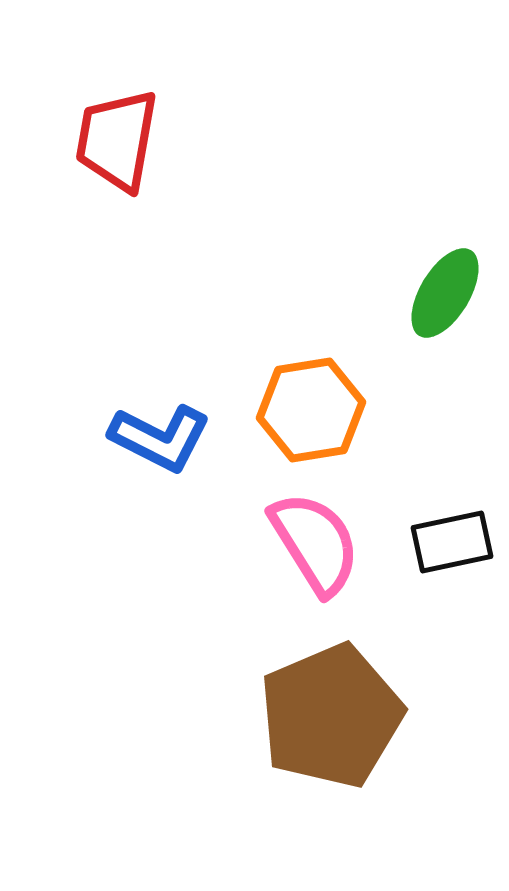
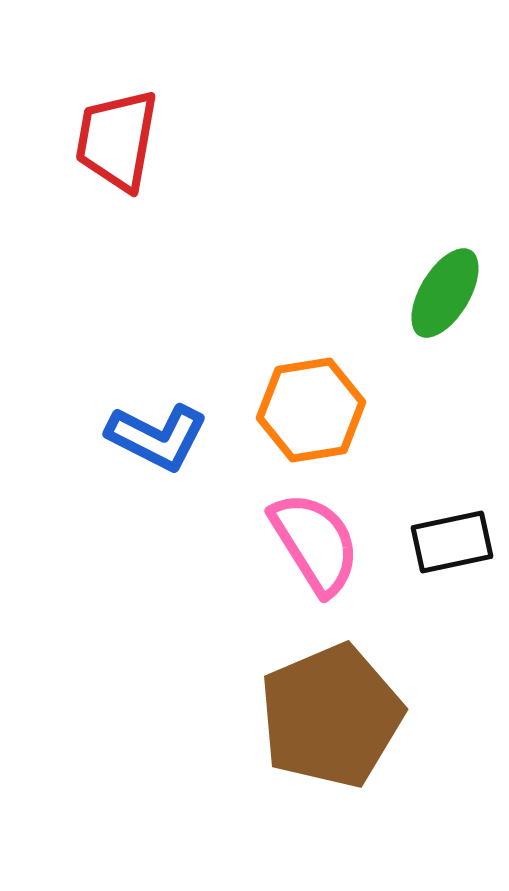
blue L-shape: moved 3 px left, 1 px up
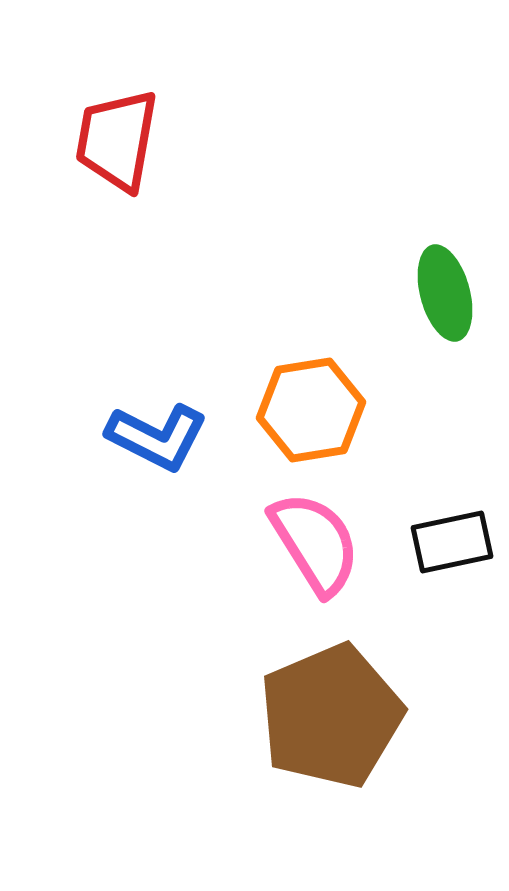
green ellipse: rotated 46 degrees counterclockwise
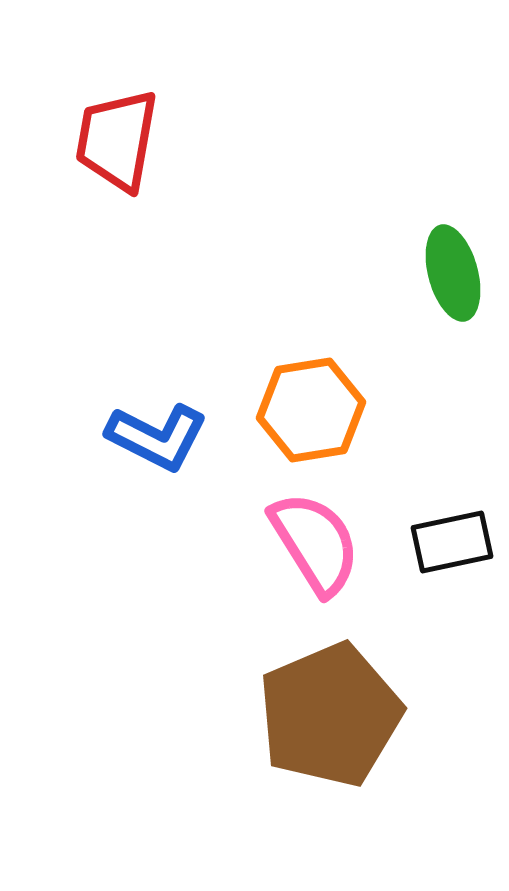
green ellipse: moved 8 px right, 20 px up
brown pentagon: moved 1 px left, 1 px up
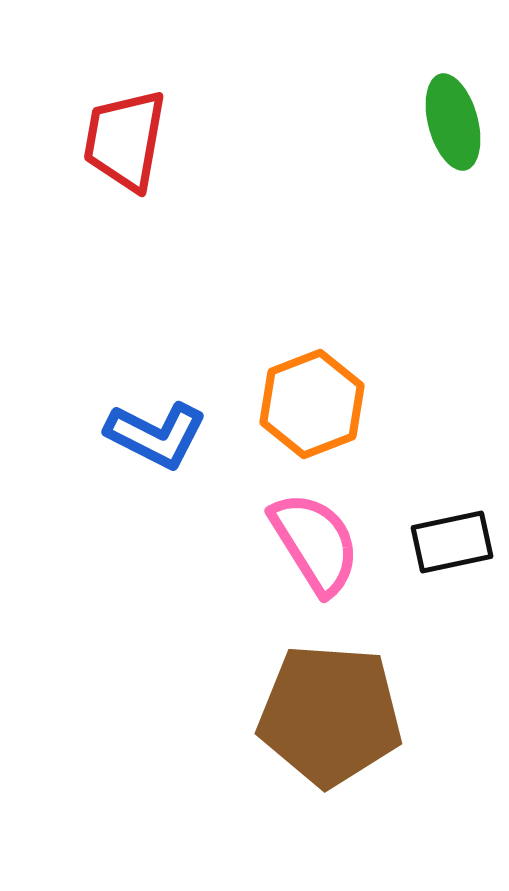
red trapezoid: moved 8 px right
green ellipse: moved 151 px up
orange hexagon: moved 1 px right, 6 px up; rotated 12 degrees counterclockwise
blue L-shape: moved 1 px left, 2 px up
brown pentagon: rotated 27 degrees clockwise
